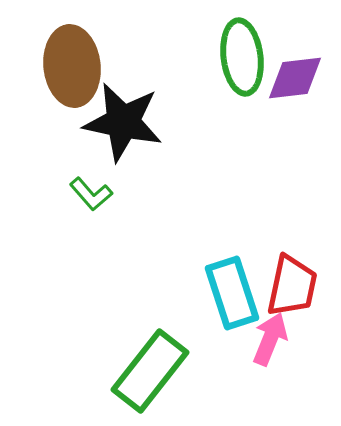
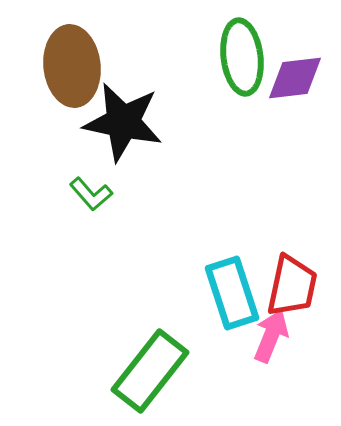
pink arrow: moved 1 px right, 3 px up
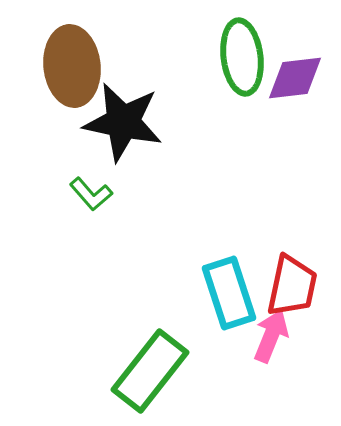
cyan rectangle: moved 3 px left
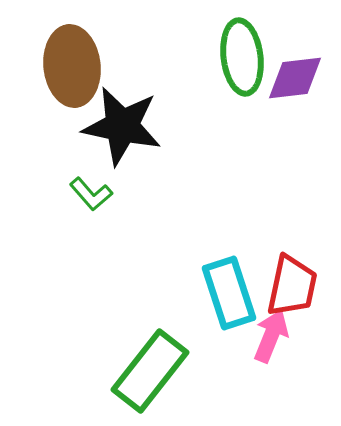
black star: moved 1 px left, 4 px down
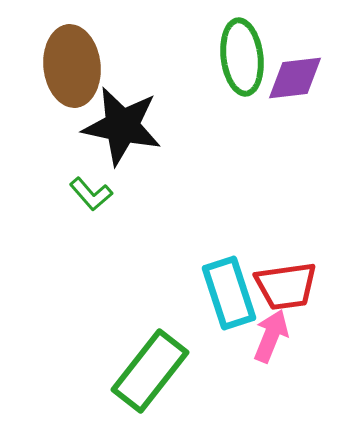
red trapezoid: moved 6 px left; rotated 70 degrees clockwise
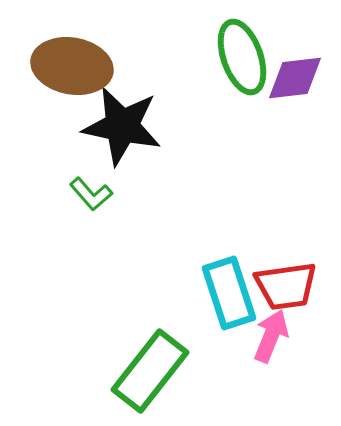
green ellipse: rotated 12 degrees counterclockwise
brown ellipse: rotated 74 degrees counterclockwise
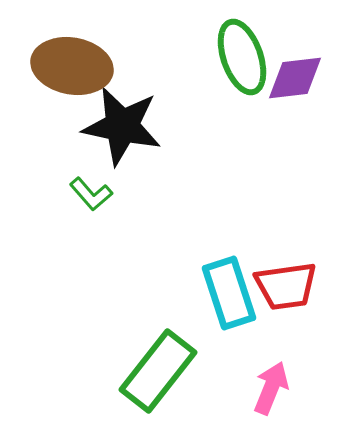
pink arrow: moved 52 px down
green rectangle: moved 8 px right
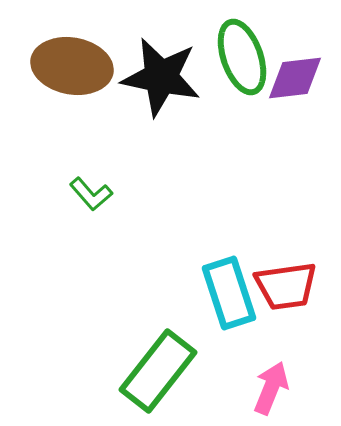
black star: moved 39 px right, 49 px up
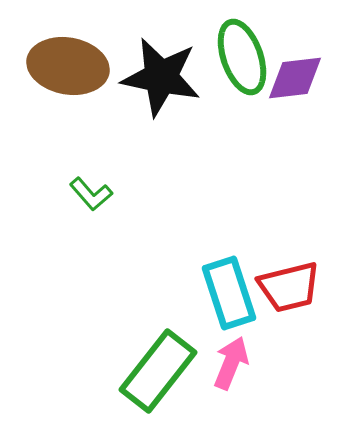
brown ellipse: moved 4 px left
red trapezoid: moved 3 px right, 1 px down; rotated 6 degrees counterclockwise
pink arrow: moved 40 px left, 25 px up
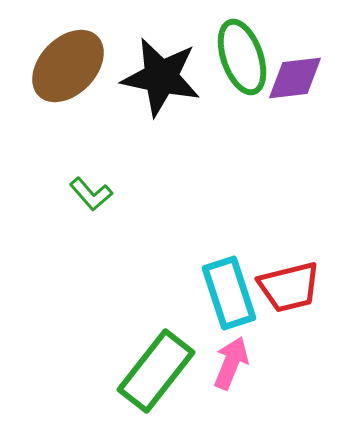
brown ellipse: rotated 56 degrees counterclockwise
green rectangle: moved 2 px left
